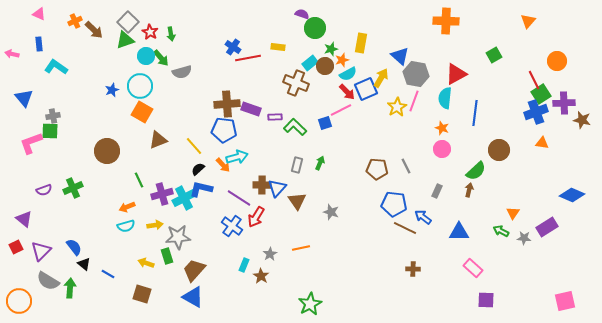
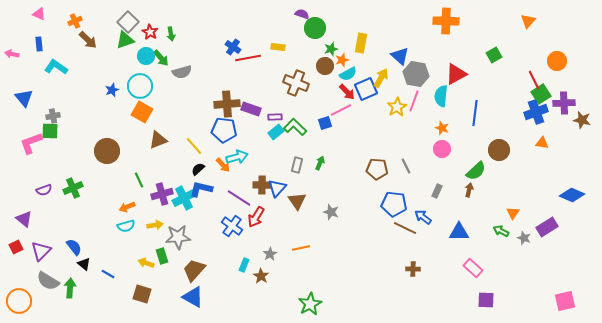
brown arrow at (94, 30): moved 6 px left, 10 px down
cyan rectangle at (310, 63): moved 34 px left, 69 px down
cyan semicircle at (445, 98): moved 4 px left, 2 px up
gray star at (524, 238): rotated 16 degrees clockwise
green rectangle at (167, 256): moved 5 px left
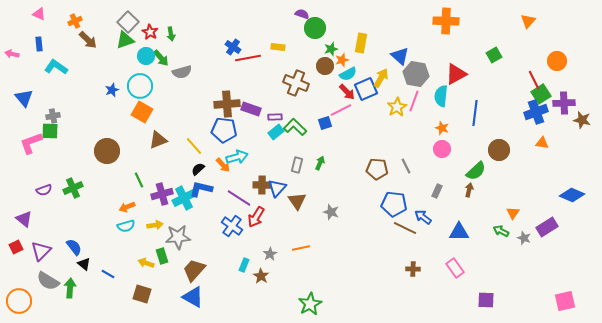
pink rectangle at (473, 268): moved 18 px left; rotated 12 degrees clockwise
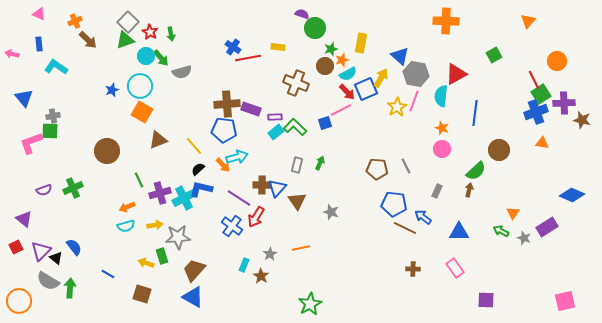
purple cross at (162, 194): moved 2 px left, 1 px up
black triangle at (84, 264): moved 28 px left, 6 px up
